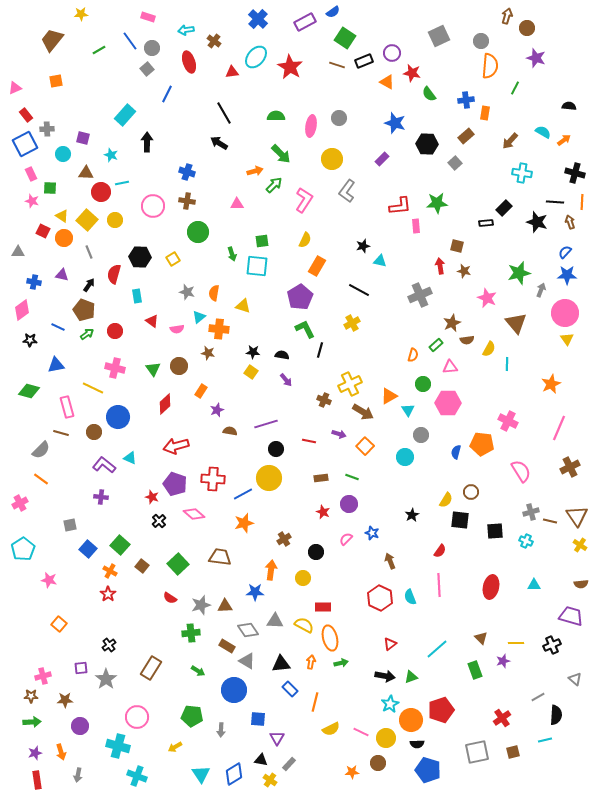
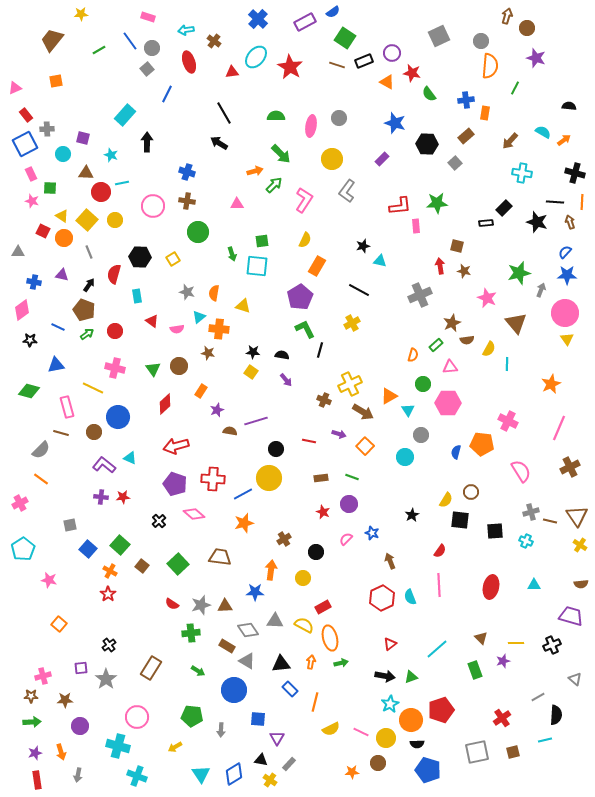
purple line at (266, 424): moved 10 px left, 3 px up
red star at (152, 497): moved 29 px left; rotated 24 degrees counterclockwise
red semicircle at (170, 598): moved 2 px right, 6 px down
red hexagon at (380, 598): moved 2 px right; rotated 10 degrees clockwise
red rectangle at (323, 607): rotated 28 degrees counterclockwise
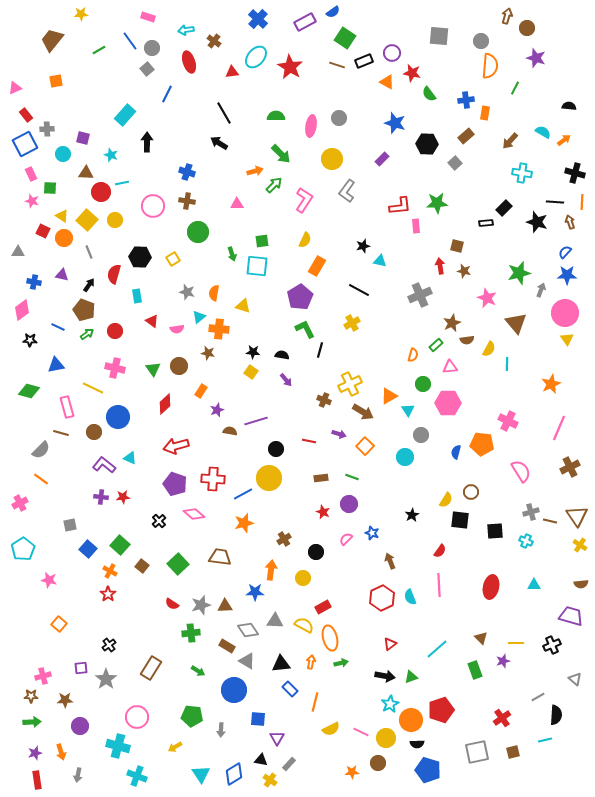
gray square at (439, 36): rotated 30 degrees clockwise
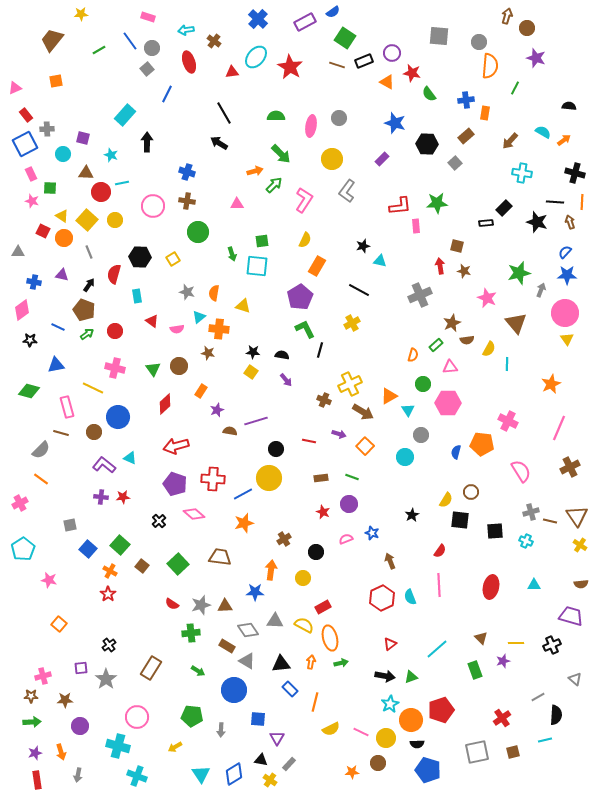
gray circle at (481, 41): moved 2 px left, 1 px down
pink semicircle at (346, 539): rotated 24 degrees clockwise
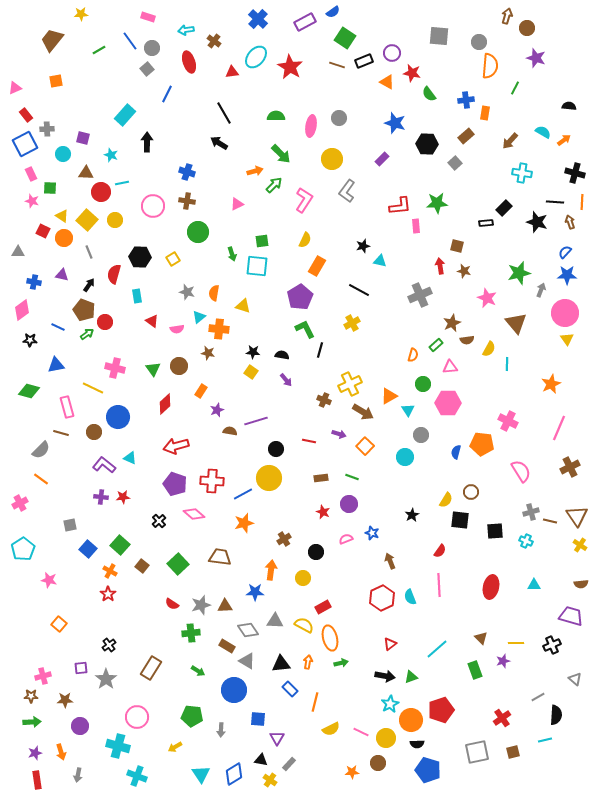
pink triangle at (237, 204): rotated 24 degrees counterclockwise
red circle at (115, 331): moved 10 px left, 9 px up
red cross at (213, 479): moved 1 px left, 2 px down
orange arrow at (311, 662): moved 3 px left
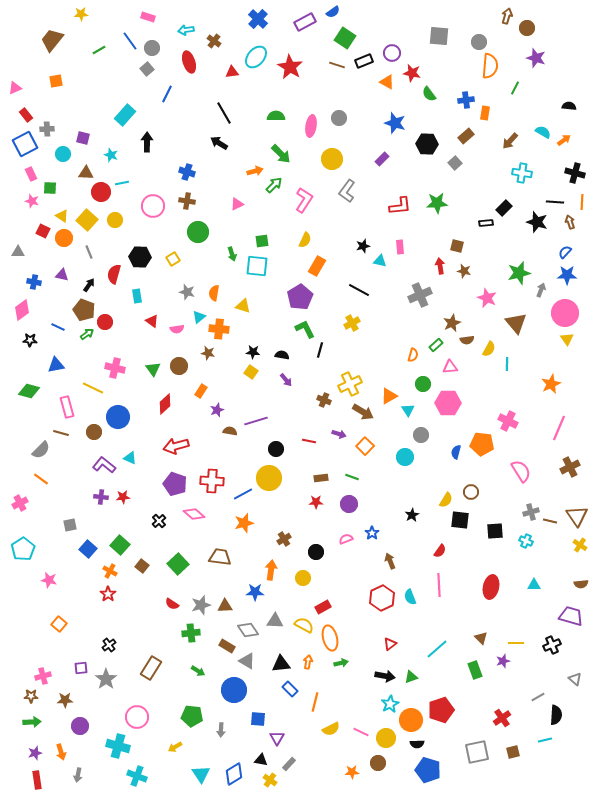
pink rectangle at (416, 226): moved 16 px left, 21 px down
red star at (323, 512): moved 7 px left, 10 px up; rotated 24 degrees counterclockwise
blue star at (372, 533): rotated 16 degrees clockwise
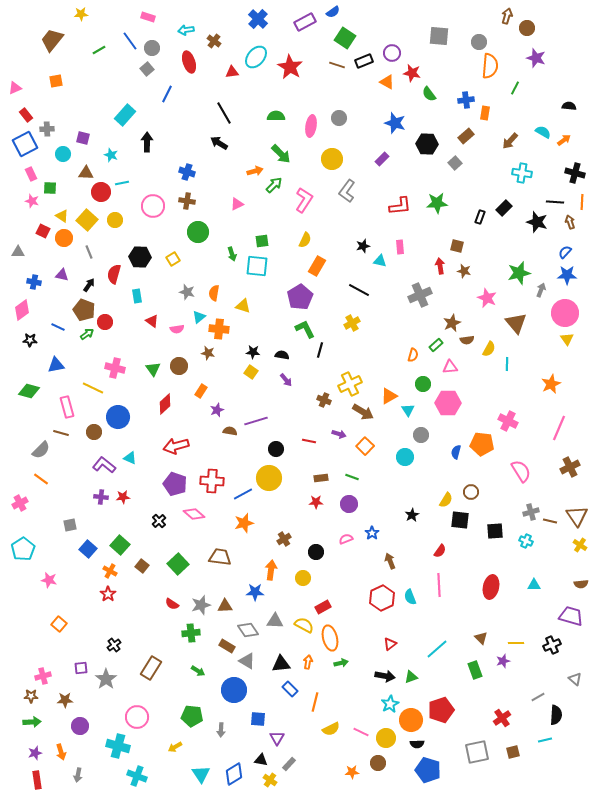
black rectangle at (486, 223): moved 6 px left, 6 px up; rotated 64 degrees counterclockwise
black cross at (109, 645): moved 5 px right
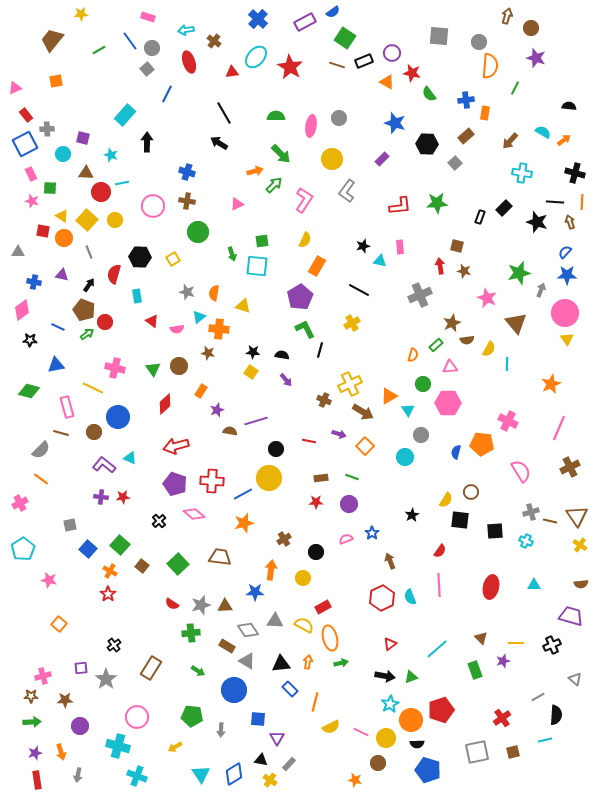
brown circle at (527, 28): moved 4 px right
red square at (43, 231): rotated 16 degrees counterclockwise
yellow semicircle at (331, 729): moved 2 px up
orange star at (352, 772): moved 3 px right, 8 px down; rotated 16 degrees clockwise
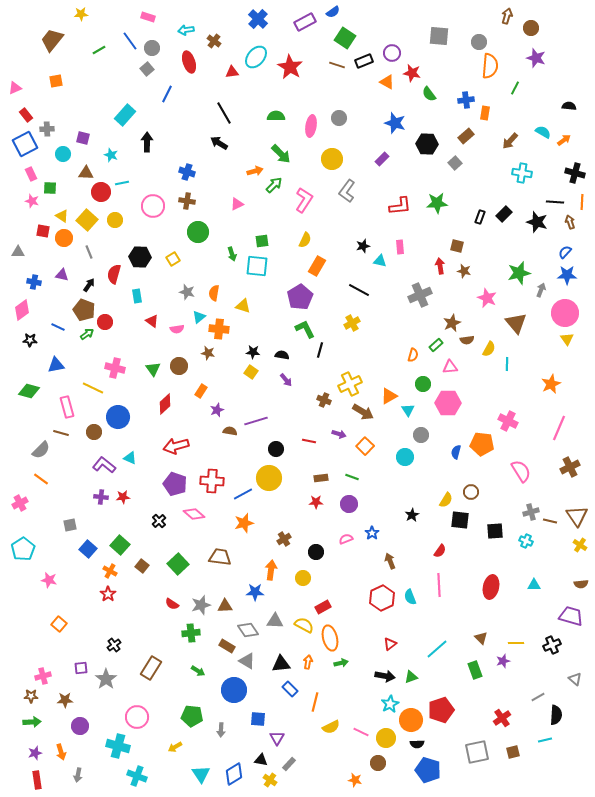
black rectangle at (504, 208): moved 6 px down
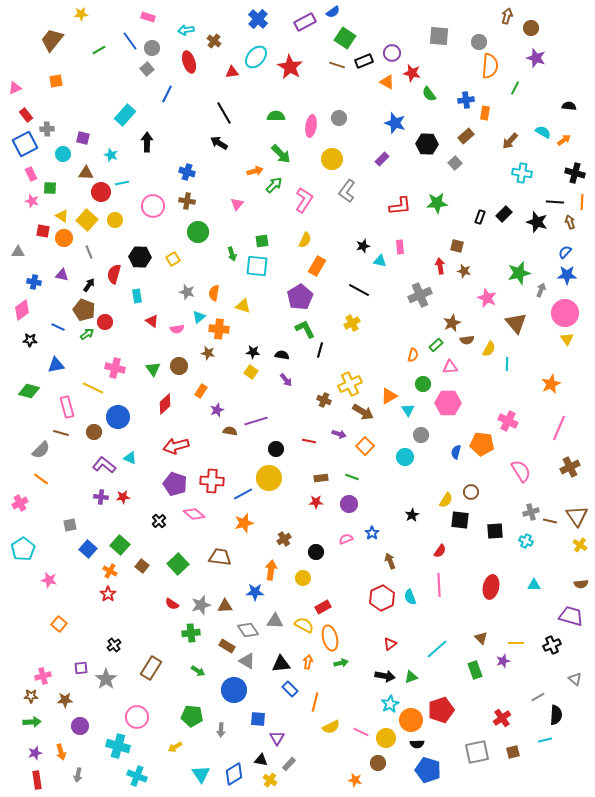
pink triangle at (237, 204): rotated 24 degrees counterclockwise
